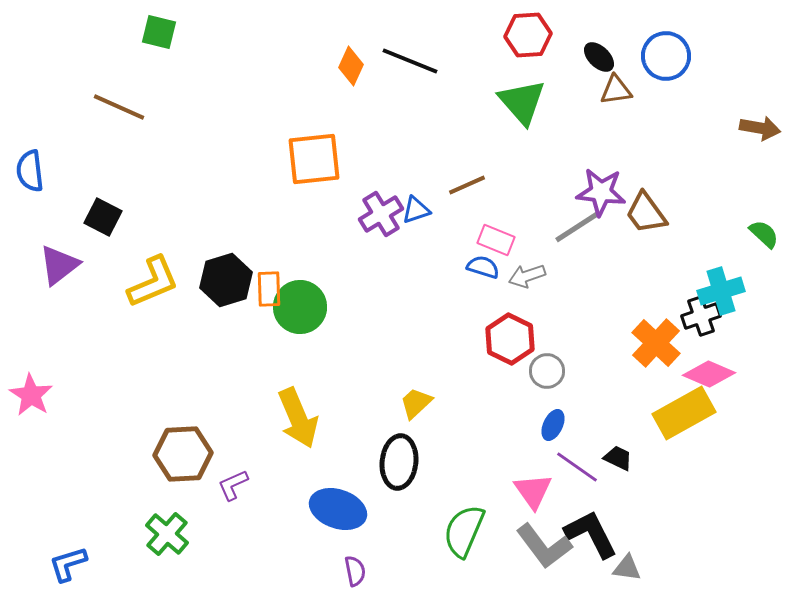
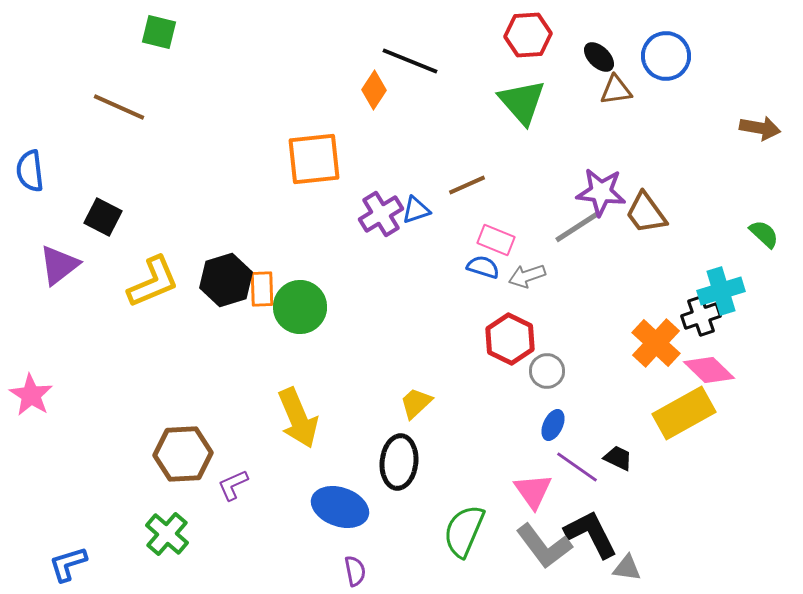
orange diamond at (351, 66): moved 23 px right, 24 px down; rotated 9 degrees clockwise
orange rectangle at (269, 289): moved 7 px left
pink diamond at (709, 374): moved 4 px up; rotated 21 degrees clockwise
blue ellipse at (338, 509): moved 2 px right, 2 px up
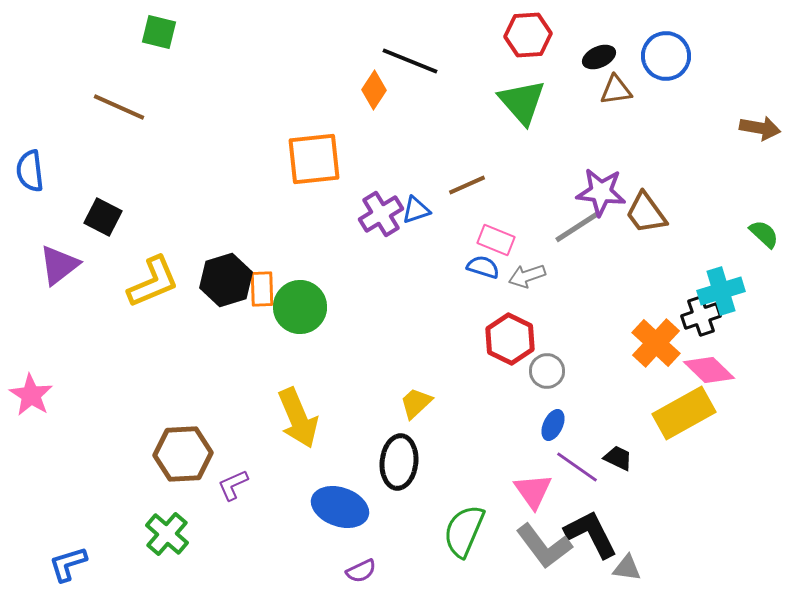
black ellipse at (599, 57): rotated 68 degrees counterclockwise
purple semicircle at (355, 571): moved 6 px right; rotated 76 degrees clockwise
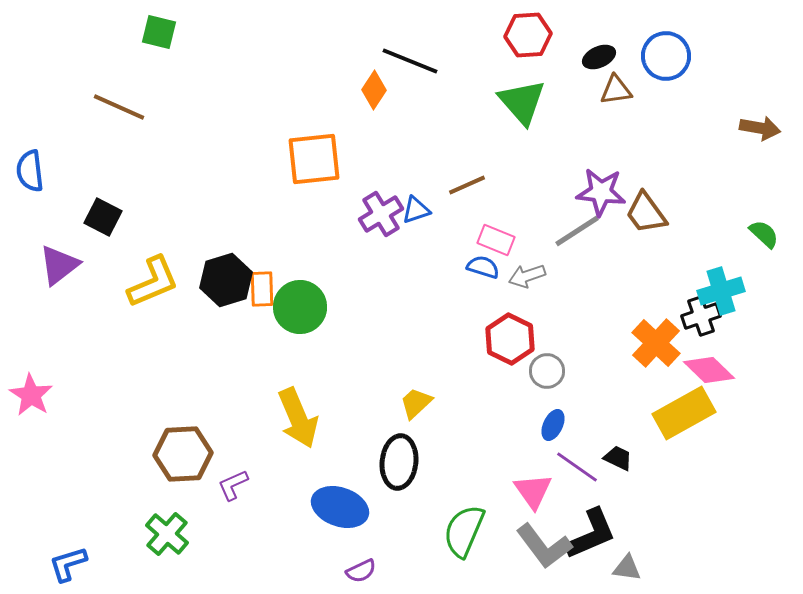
gray line at (577, 227): moved 4 px down
black L-shape at (591, 534): rotated 94 degrees clockwise
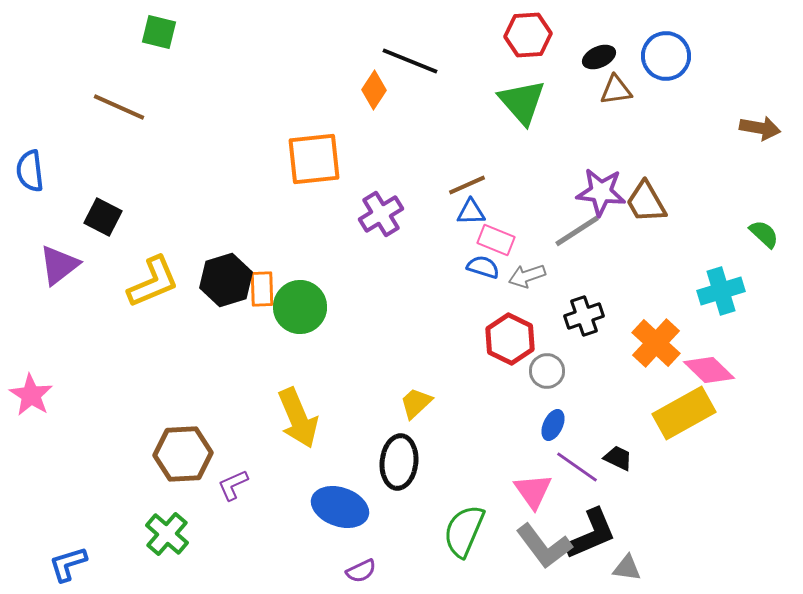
blue triangle at (416, 210): moved 55 px right, 2 px down; rotated 16 degrees clockwise
brown trapezoid at (646, 213): moved 11 px up; rotated 6 degrees clockwise
black cross at (701, 316): moved 117 px left
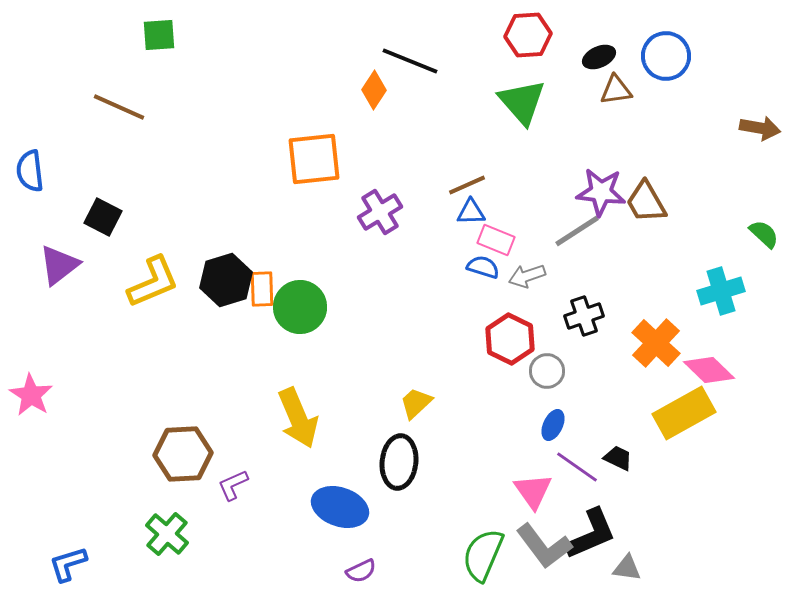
green square at (159, 32): moved 3 px down; rotated 18 degrees counterclockwise
purple cross at (381, 214): moved 1 px left, 2 px up
green semicircle at (464, 531): moved 19 px right, 24 px down
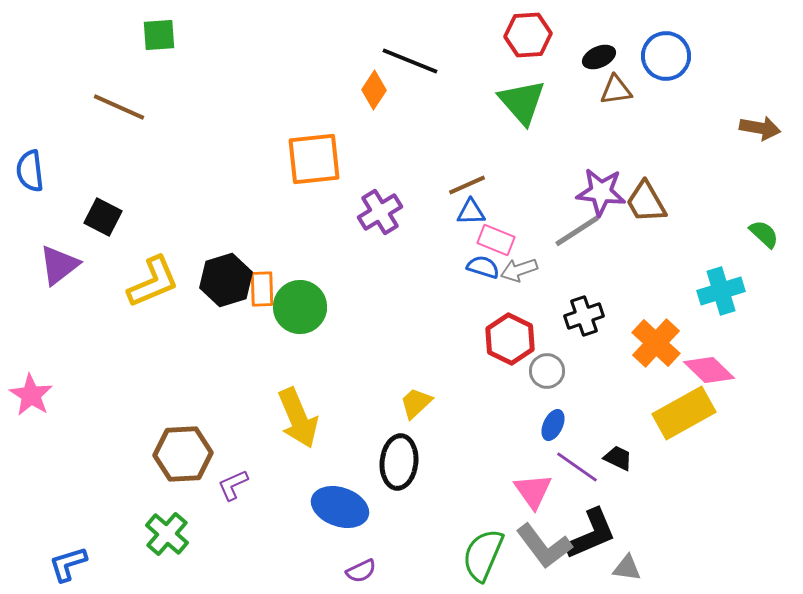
gray arrow at (527, 276): moved 8 px left, 6 px up
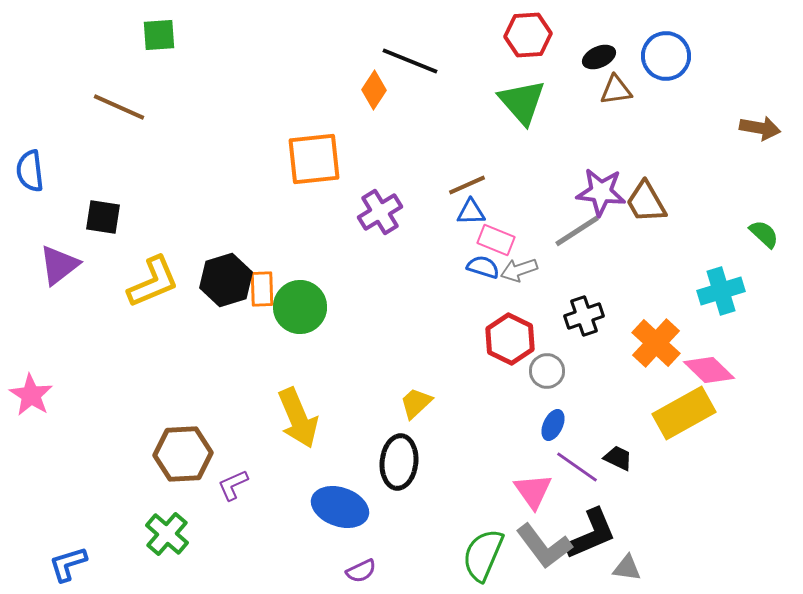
black square at (103, 217): rotated 18 degrees counterclockwise
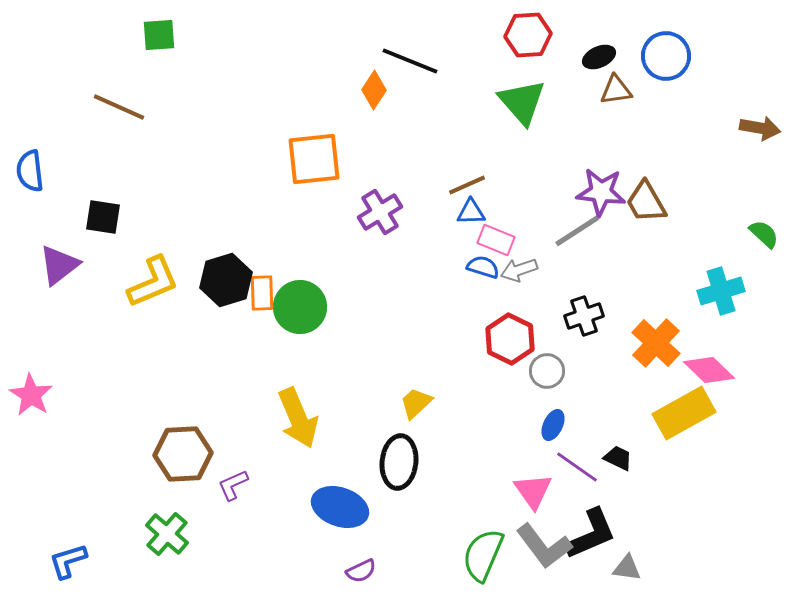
orange rectangle at (262, 289): moved 4 px down
blue L-shape at (68, 564): moved 3 px up
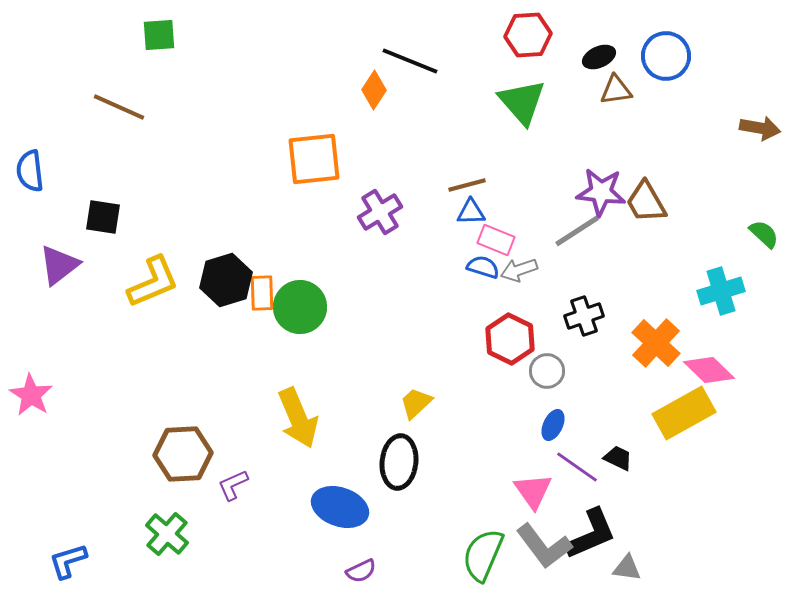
brown line at (467, 185): rotated 9 degrees clockwise
